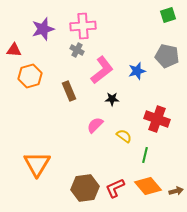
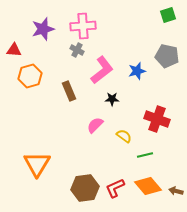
green line: rotated 63 degrees clockwise
brown arrow: rotated 152 degrees counterclockwise
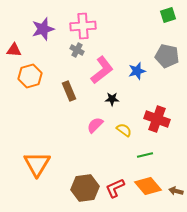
yellow semicircle: moved 6 px up
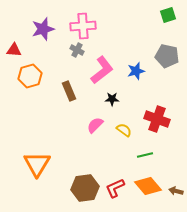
blue star: moved 1 px left
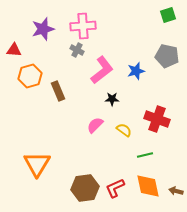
brown rectangle: moved 11 px left
orange diamond: rotated 28 degrees clockwise
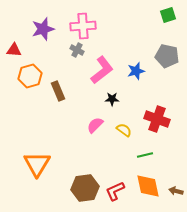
red L-shape: moved 3 px down
